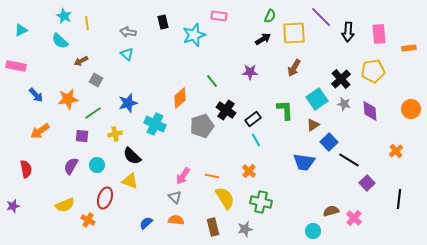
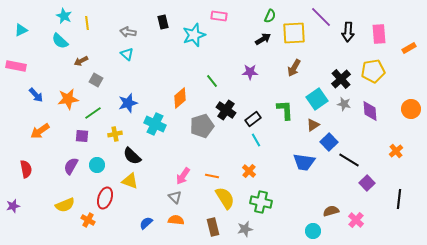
orange rectangle at (409, 48): rotated 24 degrees counterclockwise
pink cross at (354, 218): moved 2 px right, 2 px down
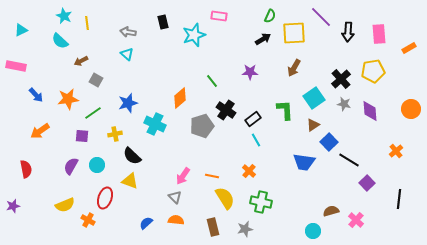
cyan square at (317, 99): moved 3 px left, 1 px up
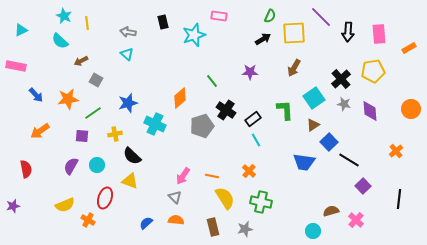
purple square at (367, 183): moved 4 px left, 3 px down
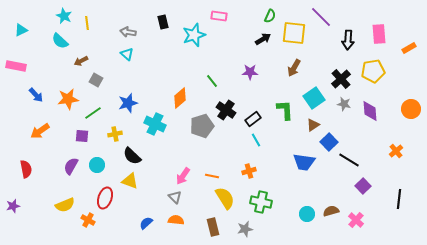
black arrow at (348, 32): moved 8 px down
yellow square at (294, 33): rotated 10 degrees clockwise
orange cross at (249, 171): rotated 32 degrees clockwise
cyan circle at (313, 231): moved 6 px left, 17 px up
